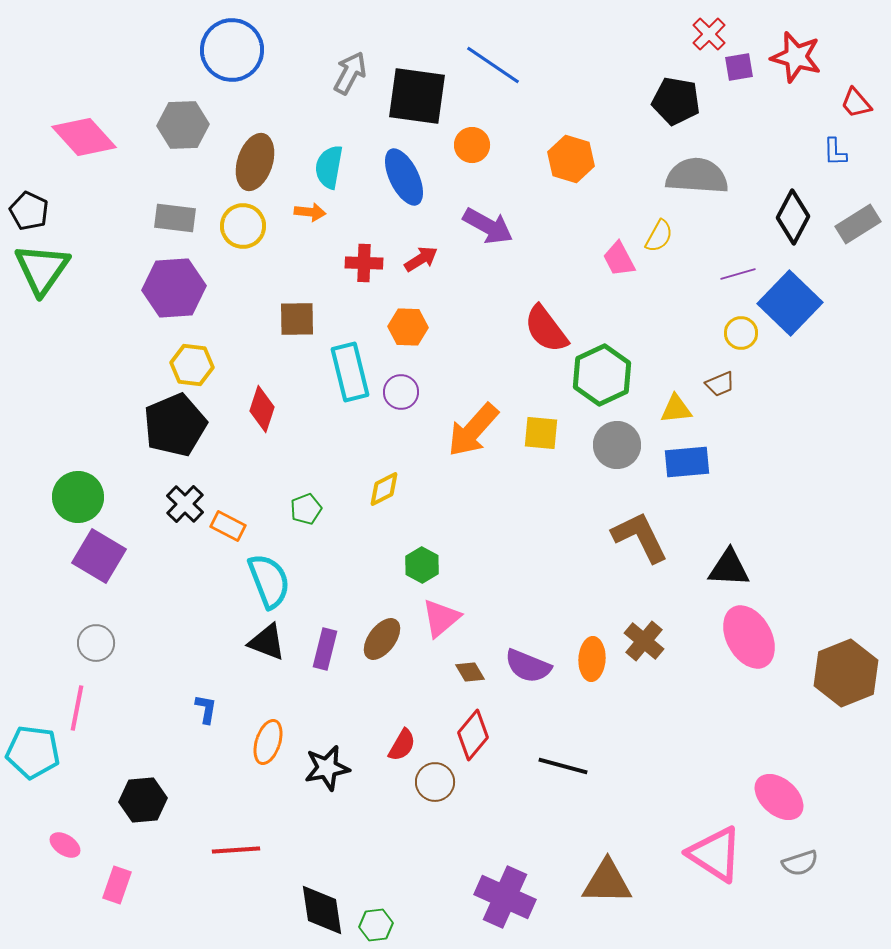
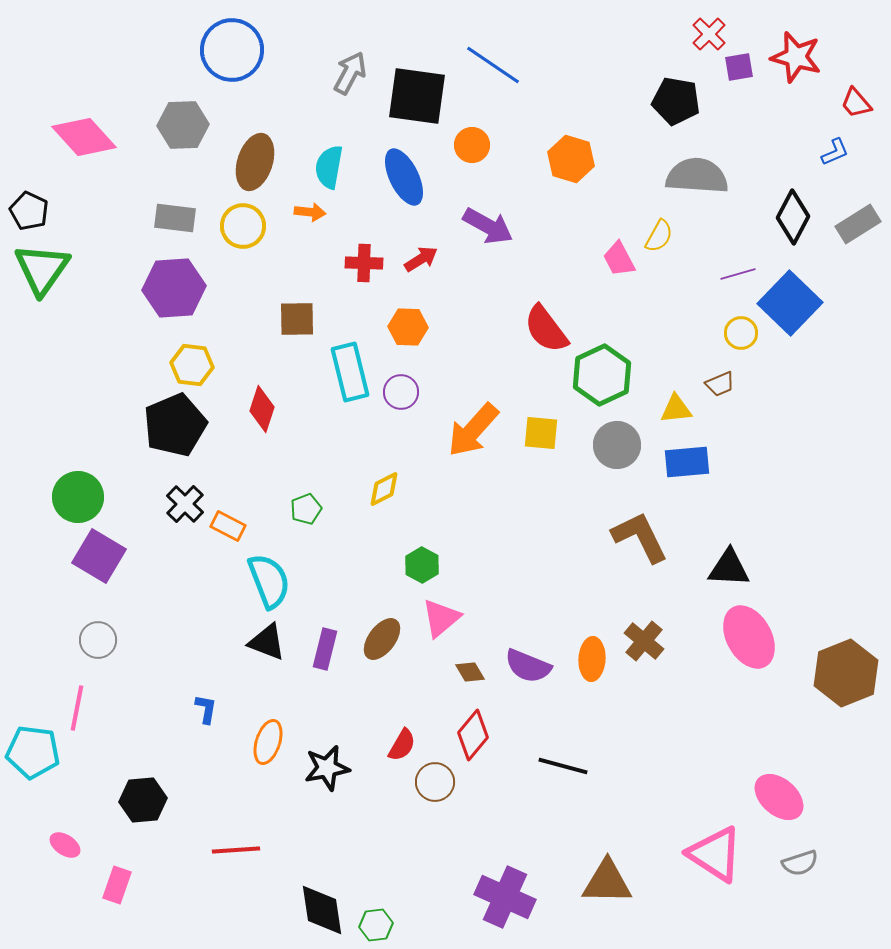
blue L-shape at (835, 152): rotated 112 degrees counterclockwise
gray circle at (96, 643): moved 2 px right, 3 px up
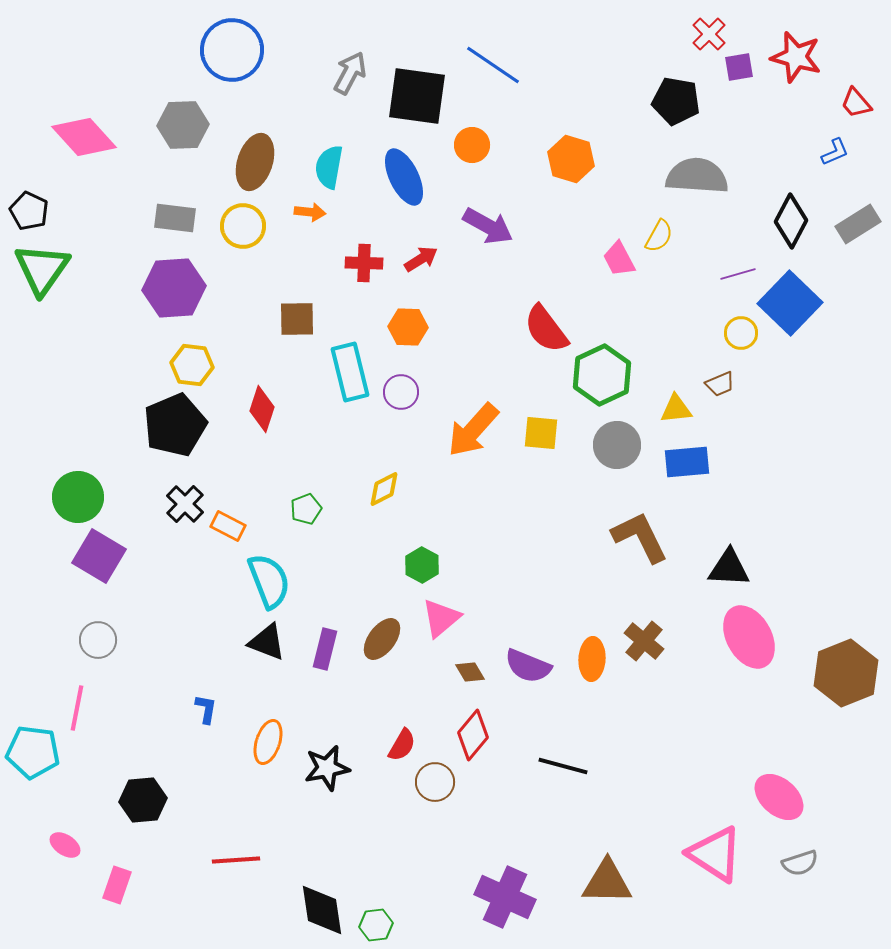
black diamond at (793, 217): moved 2 px left, 4 px down
red line at (236, 850): moved 10 px down
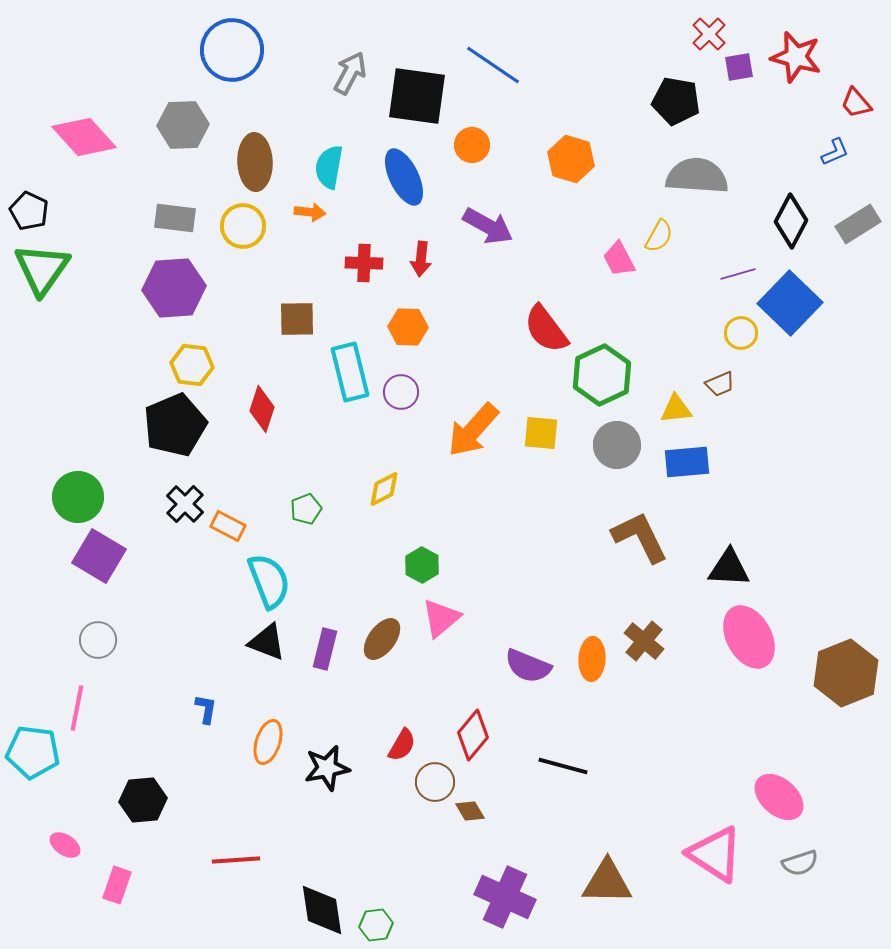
brown ellipse at (255, 162): rotated 20 degrees counterclockwise
red arrow at (421, 259): rotated 128 degrees clockwise
brown diamond at (470, 672): moved 139 px down
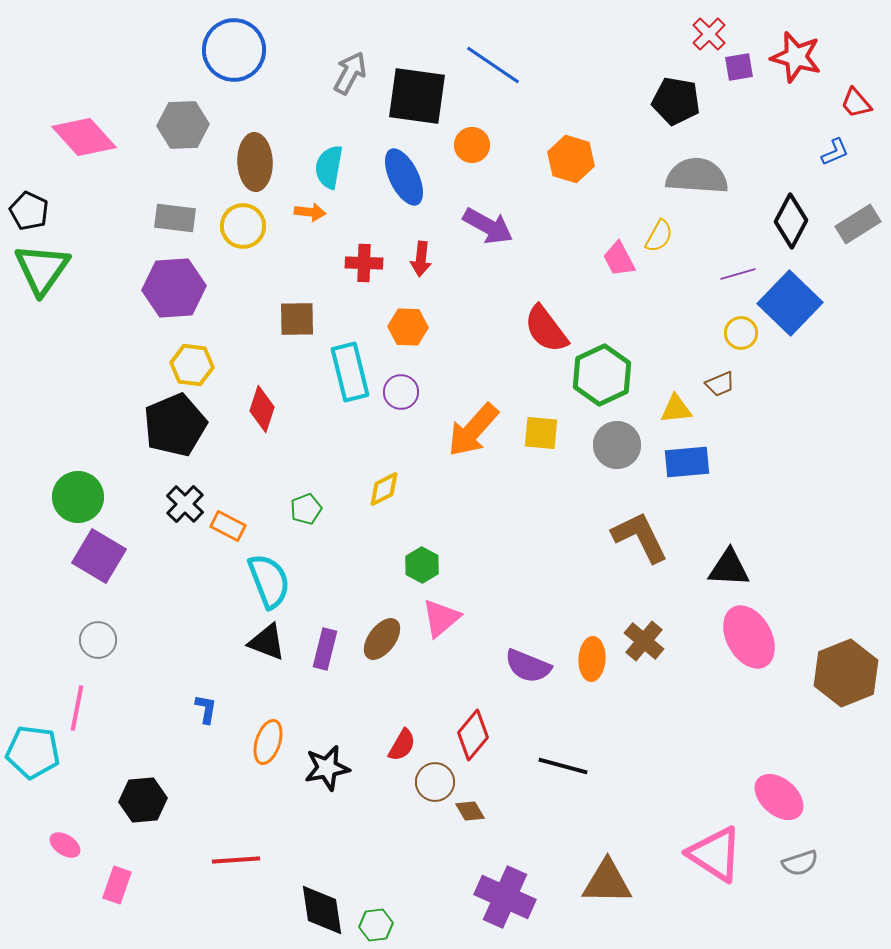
blue circle at (232, 50): moved 2 px right
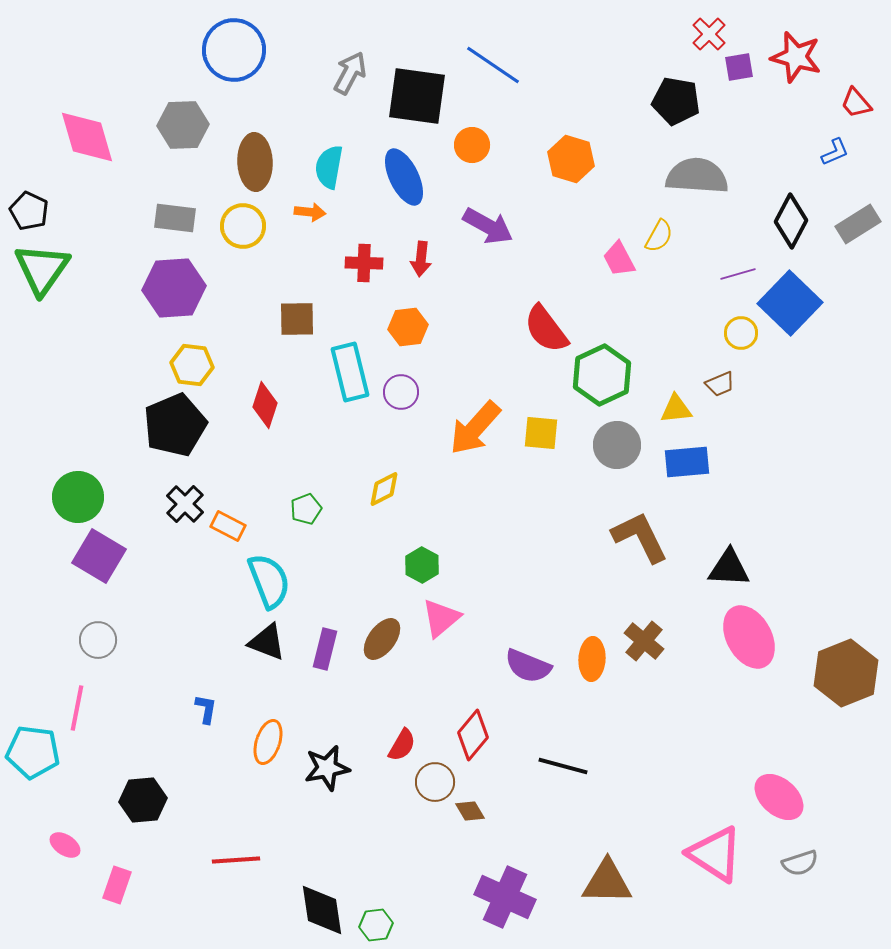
pink diamond at (84, 137): moved 3 px right; rotated 26 degrees clockwise
orange hexagon at (408, 327): rotated 9 degrees counterclockwise
red diamond at (262, 409): moved 3 px right, 4 px up
orange arrow at (473, 430): moved 2 px right, 2 px up
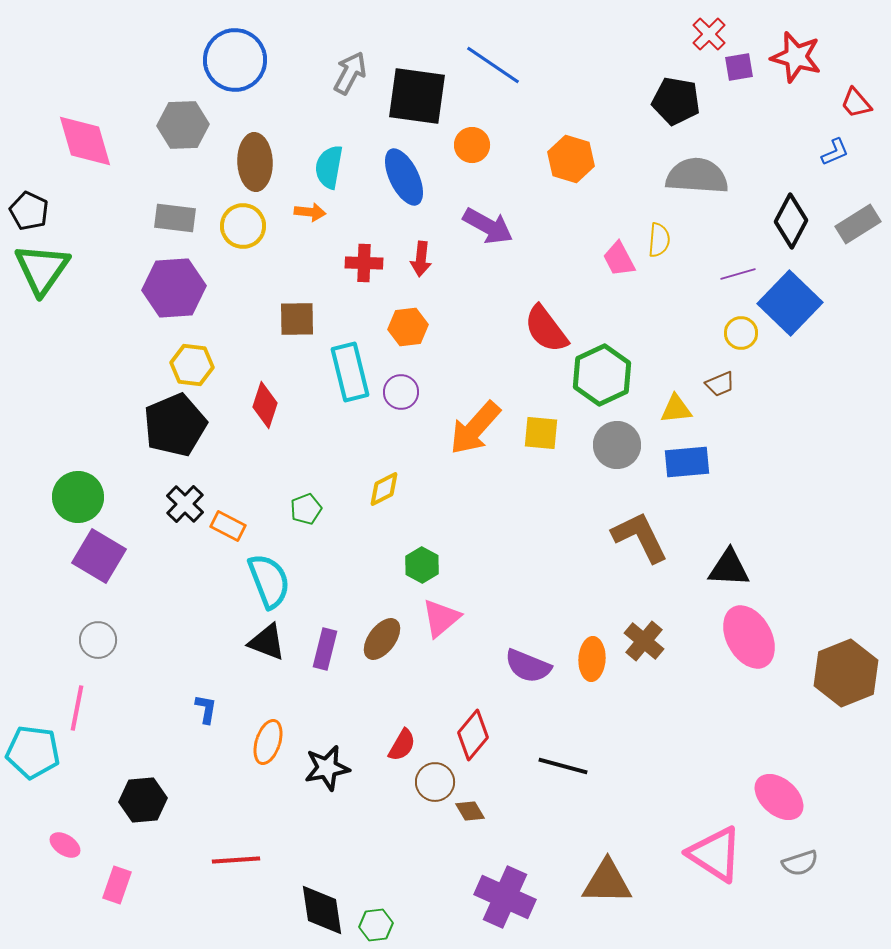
blue circle at (234, 50): moved 1 px right, 10 px down
pink diamond at (87, 137): moved 2 px left, 4 px down
yellow semicircle at (659, 236): moved 4 px down; rotated 24 degrees counterclockwise
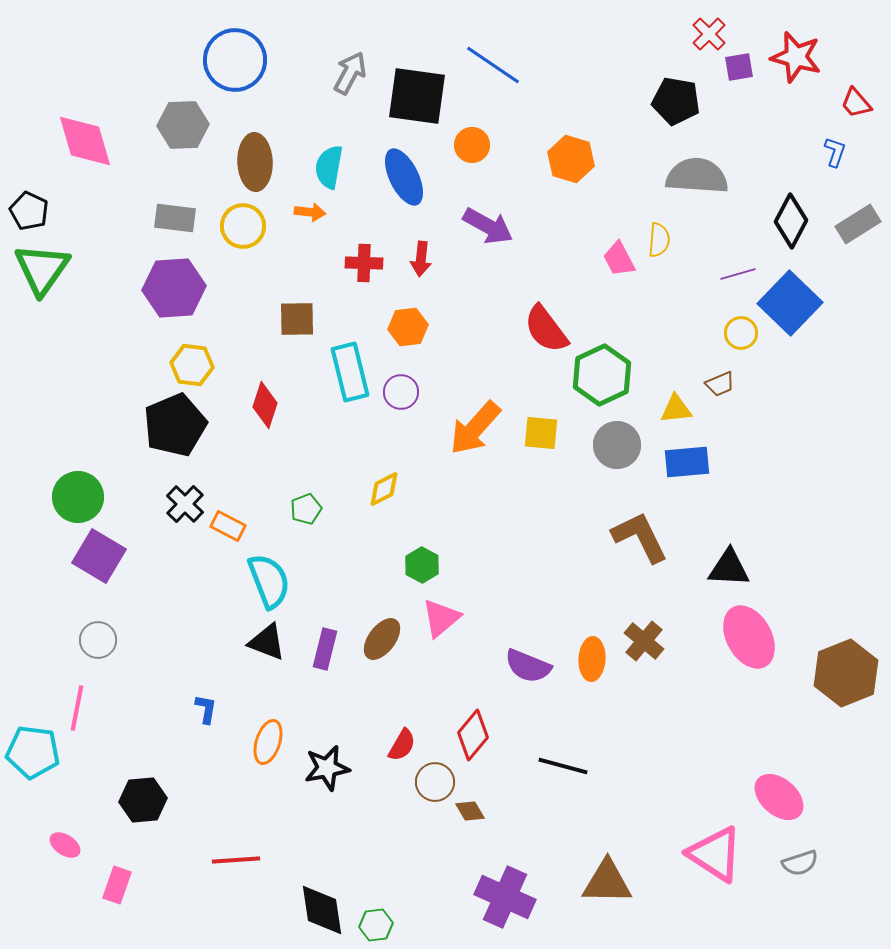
blue L-shape at (835, 152): rotated 48 degrees counterclockwise
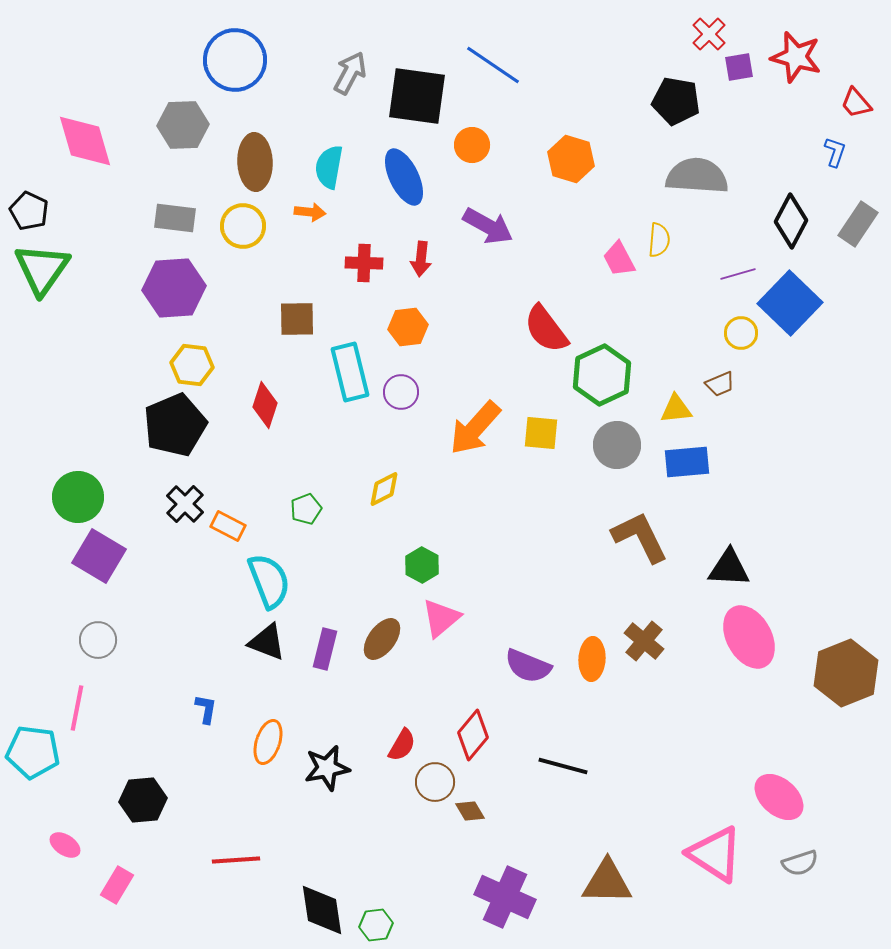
gray rectangle at (858, 224): rotated 24 degrees counterclockwise
pink rectangle at (117, 885): rotated 12 degrees clockwise
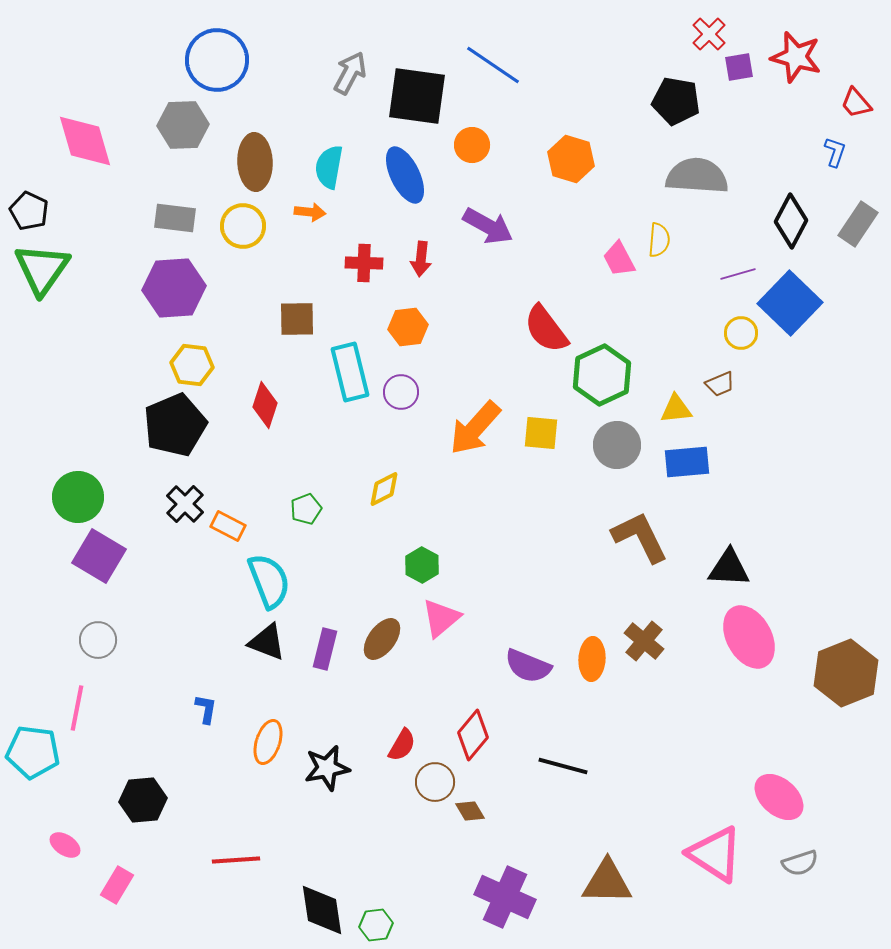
blue circle at (235, 60): moved 18 px left
blue ellipse at (404, 177): moved 1 px right, 2 px up
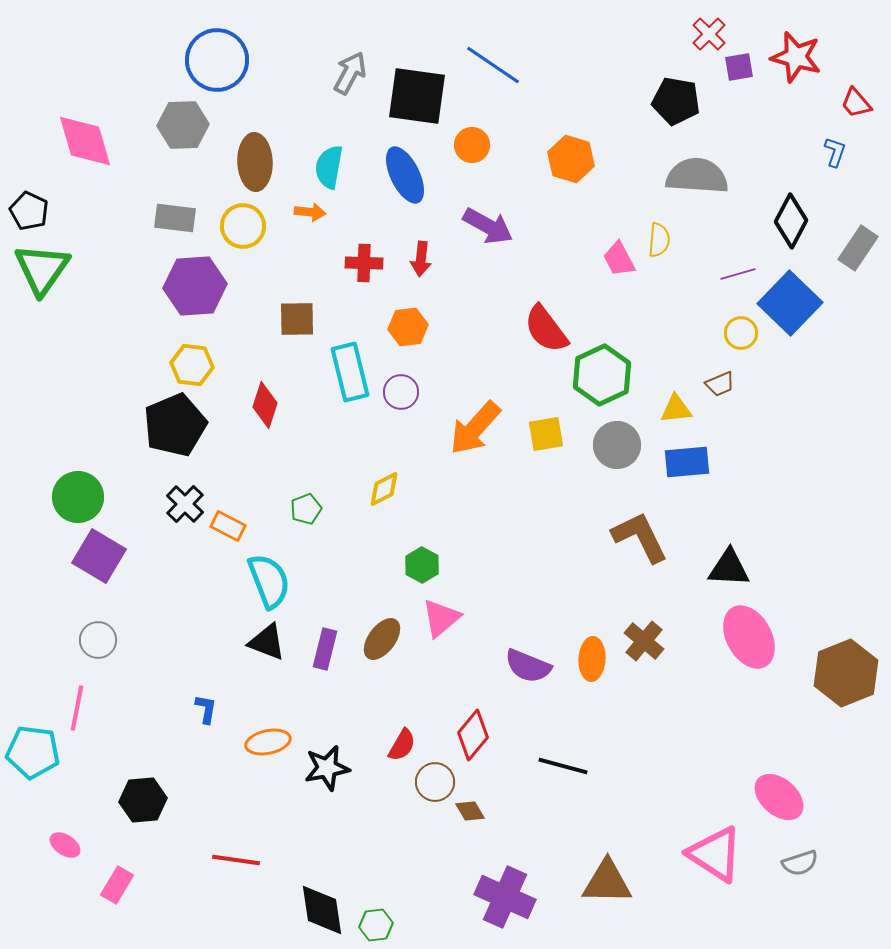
gray rectangle at (858, 224): moved 24 px down
purple hexagon at (174, 288): moved 21 px right, 2 px up
yellow square at (541, 433): moved 5 px right, 1 px down; rotated 15 degrees counterclockwise
orange ellipse at (268, 742): rotated 60 degrees clockwise
red line at (236, 860): rotated 12 degrees clockwise
